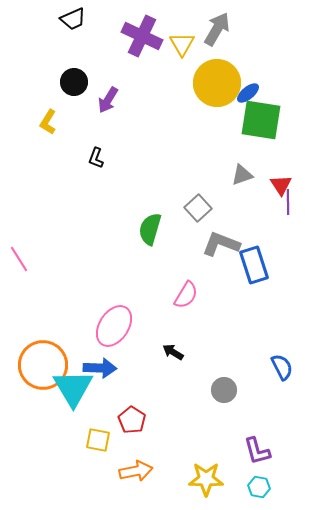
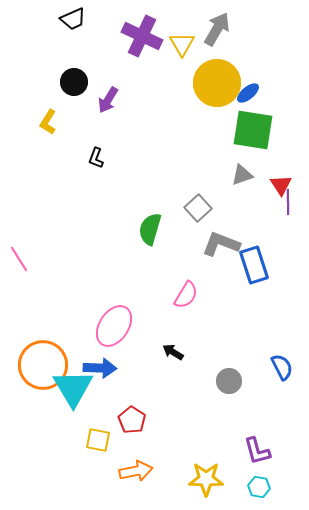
green square: moved 8 px left, 10 px down
gray circle: moved 5 px right, 9 px up
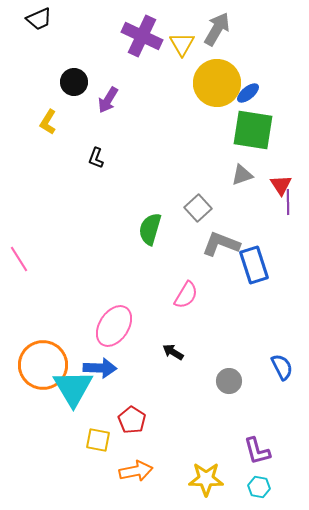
black trapezoid: moved 34 px left
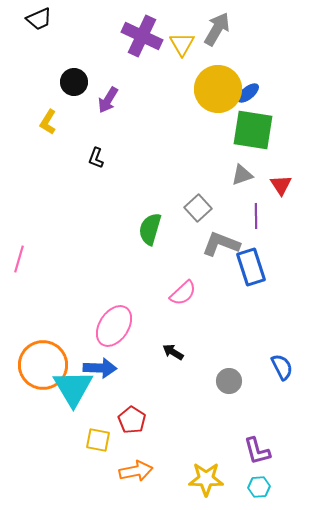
yellow circle: moved 1 px right, 6 px down
purple line: moved 32 px left, 14 px down
pink line: rotated 48 degrees clockwise
blue rectangle: moved 3 px left, 2 px down
pink semicircle: moved 3 px left, 2 px up; rotated 16 degrees clockwise
cyan hexagon: rotated 15 degrees counterclockwise
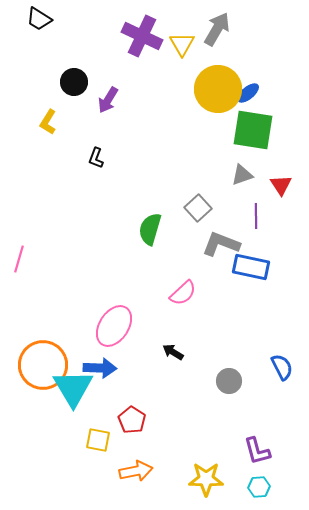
black trapezoid: rotated 56 degrees clockwise
blue rectangle: rotated 60 degrees counterclockwise
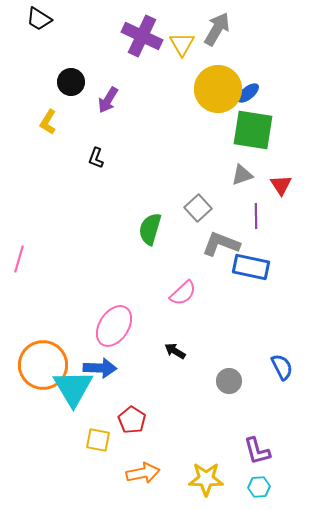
black circle: moved 3 px left
black arrow: moved 2 px right, 1 px up
orange arrow: moved 7 px right, 2 px down
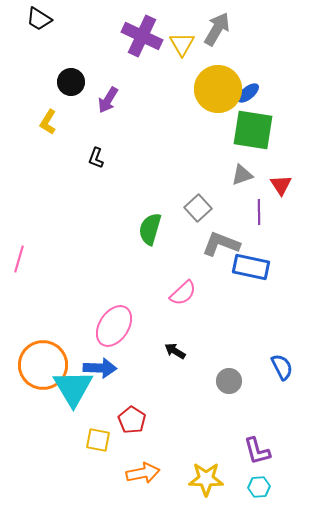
purple line: moved 3 px right, 4 px up
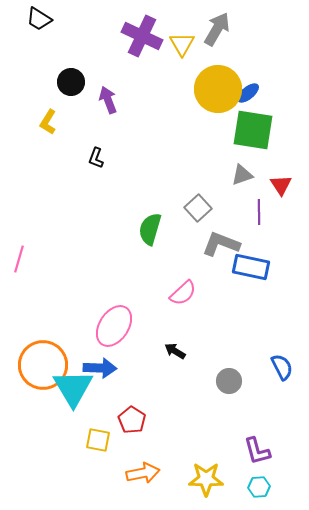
purple arrow: rotated 128 degrees clockwise
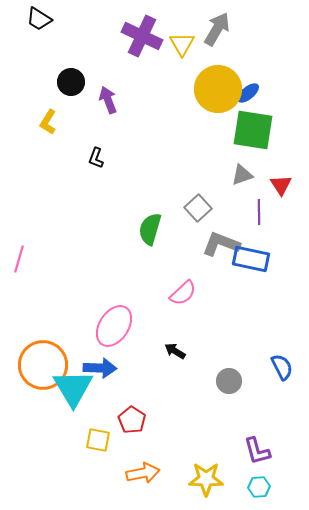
blue rectangle: moved 8 px up
